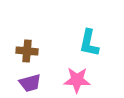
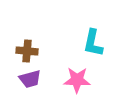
cyan L-shape: moved 4 px right
purple trapezoid: moved 4 px up
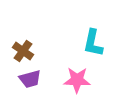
brown cross: moved 4 px left; rotated 30 degrees clockwise
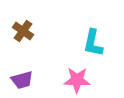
brown cross: moved 20 px up
purple trapezoid: moved 8 px left, 1 px down
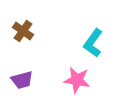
cyan L-shape: rotated 24 degrees clockwise
pink star: rotated 8 degrees clockwise
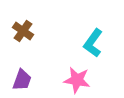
purple trapezoid: rotated 55 degrees counterclockwise
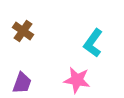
purple trapezoid: moved 3 px down
